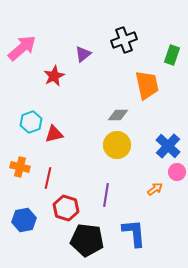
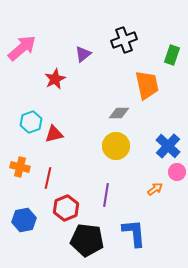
red star: moved 1 px right, 3 px down
gray diamond: moved 1 px right, 2 px up
yellow circle: moved 1 px left, 1 px down
red hexagon: rotated 20 degrees clockwise
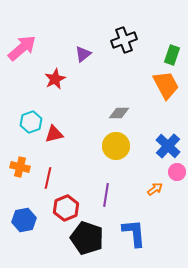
orange trapezoid: moved 19 px right; rotated 16 degrees counterclockwise
black pentagon: moved 2 px up; rotated 12 degrees clockwise
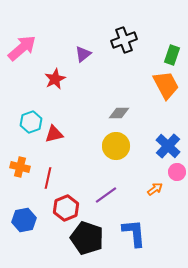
purple line: rotated 45 degrees clockwise
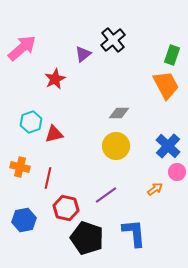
black cross: moved 11 px left; rotated 20 degrees counterclockwise
red hexagon: rotated 25 degrees counterclockwise
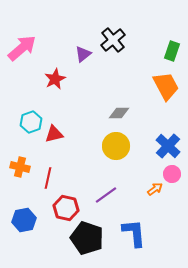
green rectangle: moved 4 px up
orange trapezoid: moved 1 px down
pink circle: moved 5 px left, 2 px down
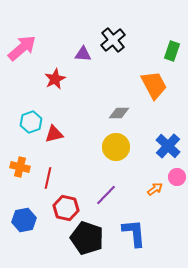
purple triangle: rotated 42 degrees clockwise
orange trapezoid: moved 12 px left, 1 px up
yellow circle: moved 1 px down
pink circle: moved 5 px right, 3 px down
purple line: rotated 10 degrees counterclockwise
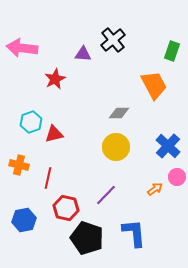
pink arrow: rotated 132 degrees counterclockwise
orange cross: moved 1 px left, 2 px up
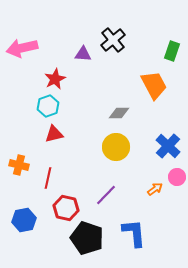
pink arrow: rotated 20 degrees counterclockwise
cyan hexagon: moved 17 px right, 16 px up
